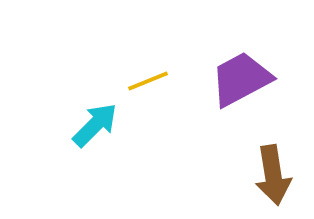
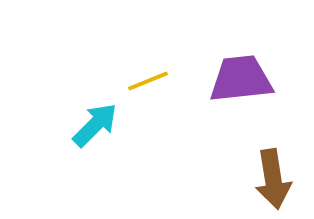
purple trapezoid: rotated 22 degrees clockwise
brown arrow: moved 4 px down
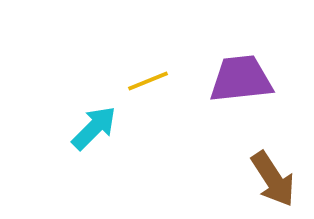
cyan arrow: moved 1 px left, 3 px down
brown arrow: rotated 24 degrees counterclockwise
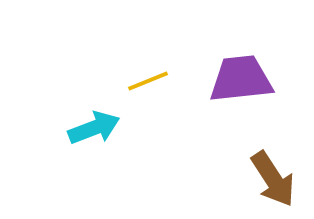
cyan arrow: rotated 24 degrees clockwise
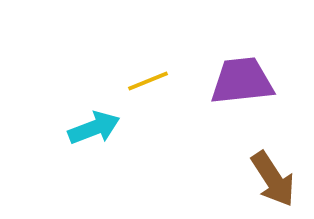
purple trapezoid: moved 1 px right, 2 px down
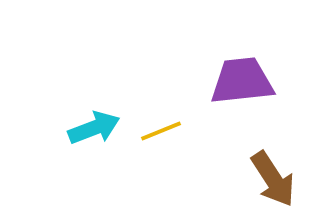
yellow line: moved 13 px right, 50 px down
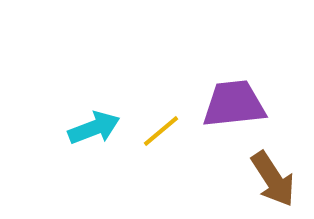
purple trapezoid: moved 8 px left, 23 px down
yellow line: rotated 18 degrees counterclockwise
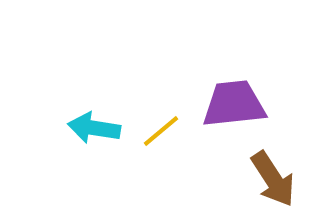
cyan arrow: rotated 150 degrees counterclockwise
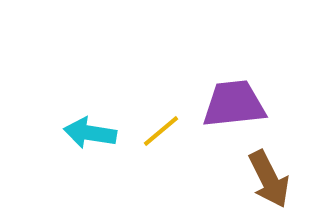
cyan arrow: moved 4 px left, 5 px down
brown arrow: moved 4 px left; rotated 6 degrees clockwise
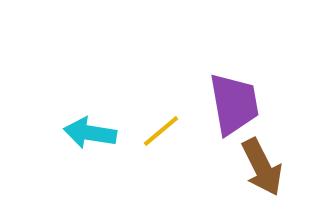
purple trapezoid: rotated 86 degrees clockwise
brown arrow: moved 7 px left, 12 px up
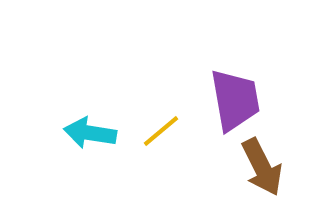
purple trapezoid: moved 1 px right, 4 px up
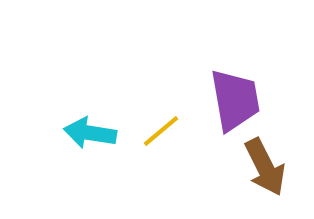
brown arrow: moved 3 px right
